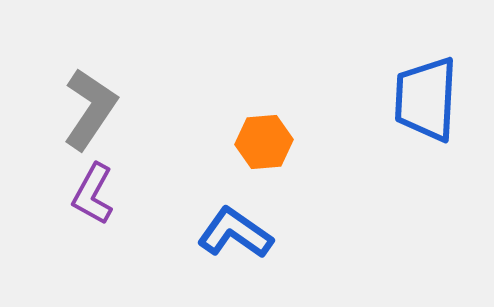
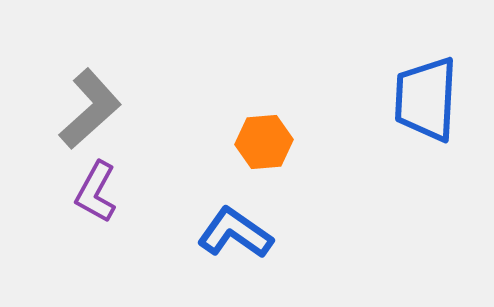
gray L-shape: rotated 14 degrees clockwise
purple L-shape: moved 3 px right, 2 px up
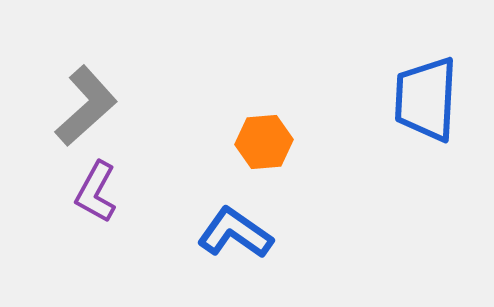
gray L-shape: moved 4 px left, 3 px up
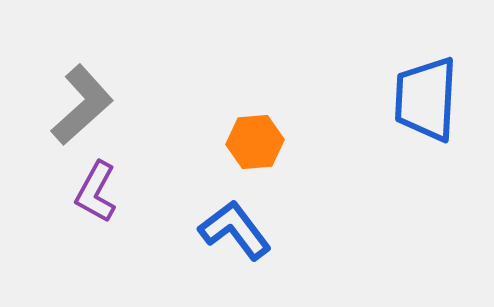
gray L-shape: moved 4 px left, 1 px up
orange hexagon: moved 9 px left
blue L-shape: moved 3 px up; rotated 18 degrees clockwise
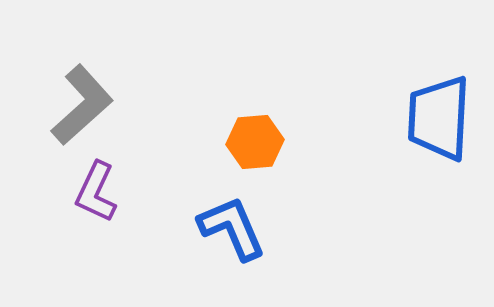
blue trapezoid: moved 13 px right, 19 px down
purple L-shape: rotated 4 degrees counterclockwise
blue L-shape: moved 3 px left, 2 px up; rotated 14 degrees clockwise
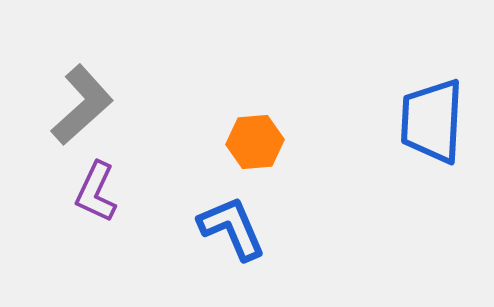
blue trapezoid: moved 7 px left, 3 px down
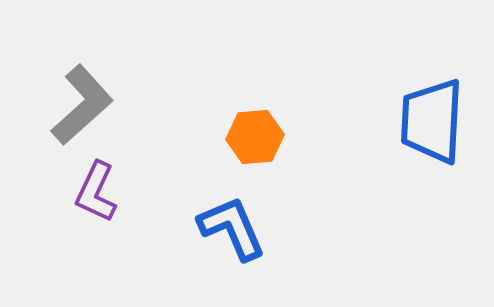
orange hexagon: moved 5 px up
